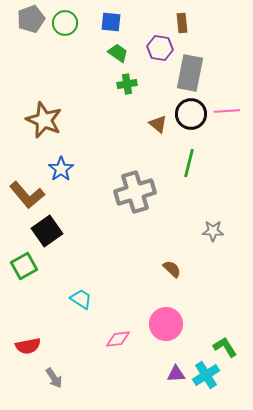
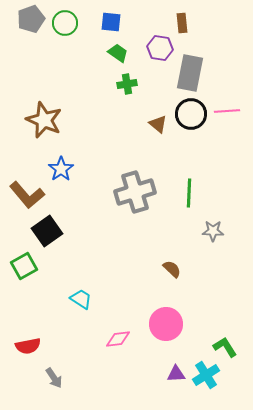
green line: moved 30 px down; rotated 12 degrees counterclockwise
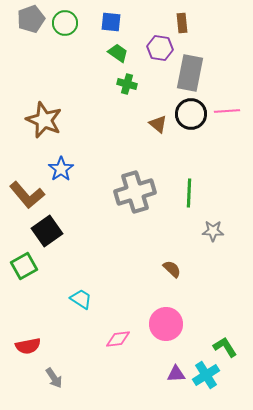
green cross: rotated 24 degrees clockwise
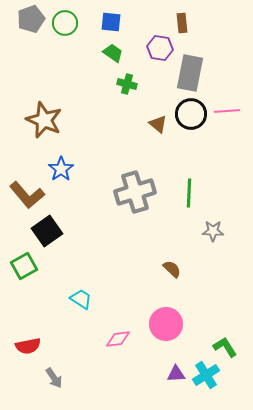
green trapezoid: moved 5 px left
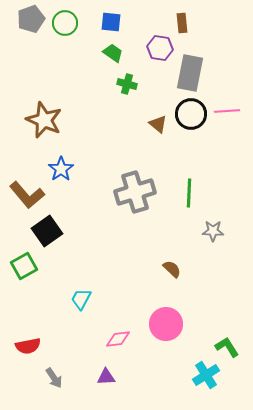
cyan trapezoid: rotated 95 degrees counterclockwise
green L-shape: moved 2 px right
purple triangle: moved 70 px left, 3 px down
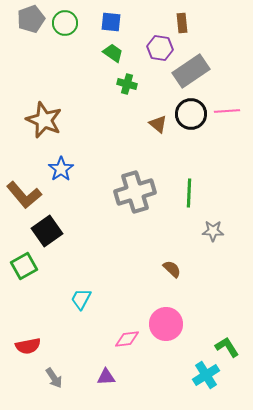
gray rectangle: moved 1 px right, 2 px up; rotated 45 degrees clockwise
brown L-shape: moved 3 px left
pink diamond: moved 9 px right
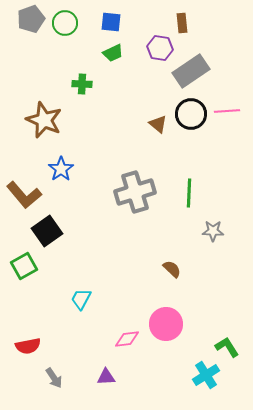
green trapezoid: rotated 120 degrees clockwise
green cross: moved 45 px left; rotated 12 degrees counterclockwise
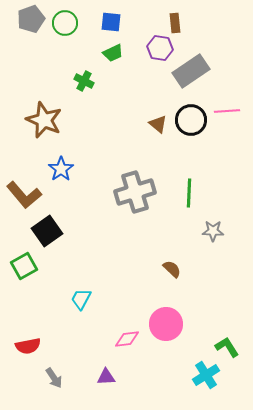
brown rectangle: moved 7 px left
green cross: moved 2 px right, 3 px up; rotated 24 degrees clockwise
black circle: moved 6 px down
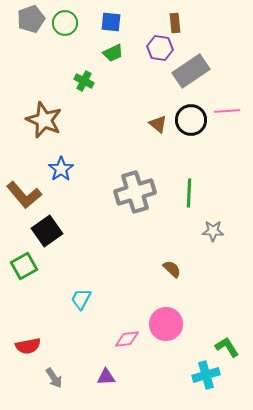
cyan cross: rotated 16 degrees clockwise
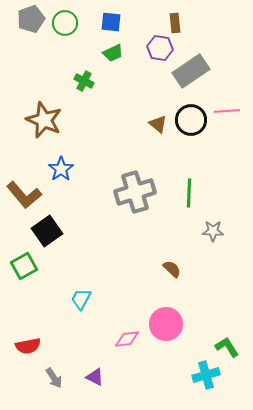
purple triangle: moved 11 px left; rotated 30 degrees clockwise
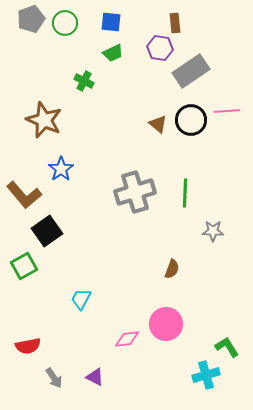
green line: moved 4 px left
brown semicircle: rotated 66 degrees clockwise
